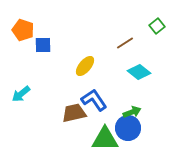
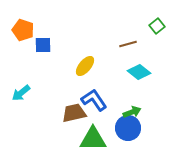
brown line: moved 3 px right, 1 px down; rotated 18 degrees clockwise
cyan arrow: moved 1 px up
green triangle: moved 12 px left
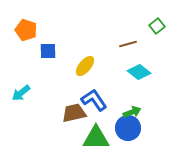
orange pentagon: moved 3 px right
blue square: moved 5 px right, 6 px down
green triangle: moved 3 px right, 1 px up
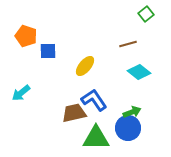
green square: moved 11 px left, 12 px up
orange pentagon: moved 6 px down
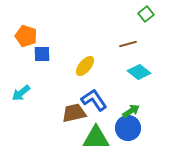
blue square: moved 6 px left, 3 px down
green arrow: moved 1 px left, 1 px up; rotated 12 degrees counterclockwise
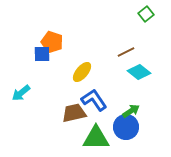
orange pentagon: moved 26 px right, 6 px down
brown line: moved 2 px left, 8 px down; rotated 12 degrees counterclockwise
yellow ellipse: moved 3 px left, 6 px down
blue circle: moved 2 px left, 1 px up
